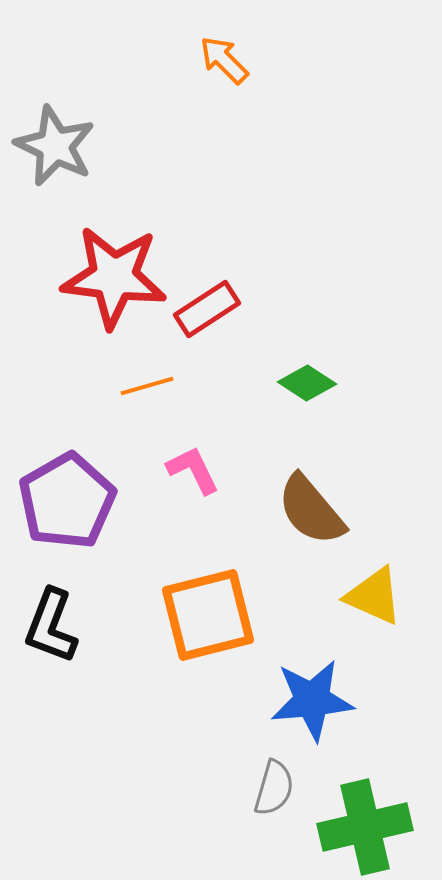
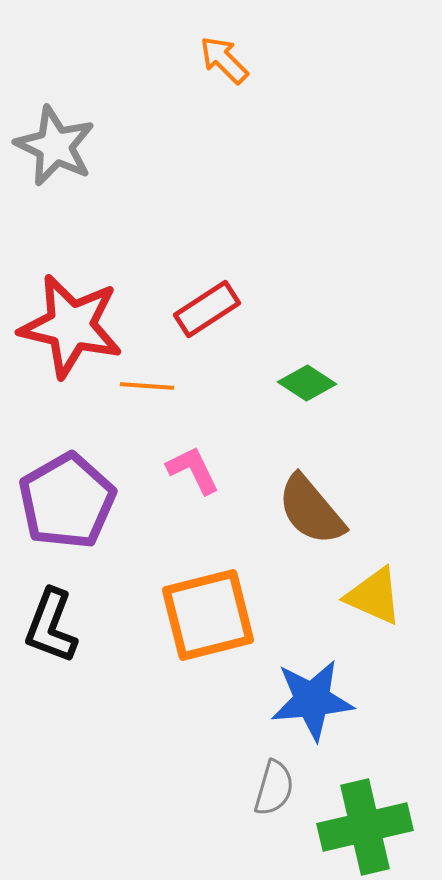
red star: moved 43 px left, 49 px down; rotated 6 degrees clockwise
orange line: rotated 20 degrees clockwise
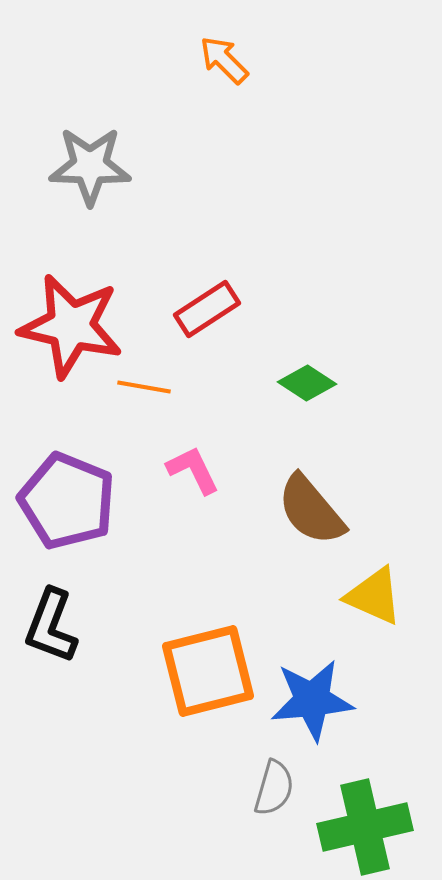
gray star: moved 35 px right, 20 px down; rotated 24 degrees counterclockwise
orange line: moved 3 px left, 1 px down; rotated 6 degrees clockwise
purple pentagon: rotated 20 degrees counterclockwise
orange square: moved 56 px down
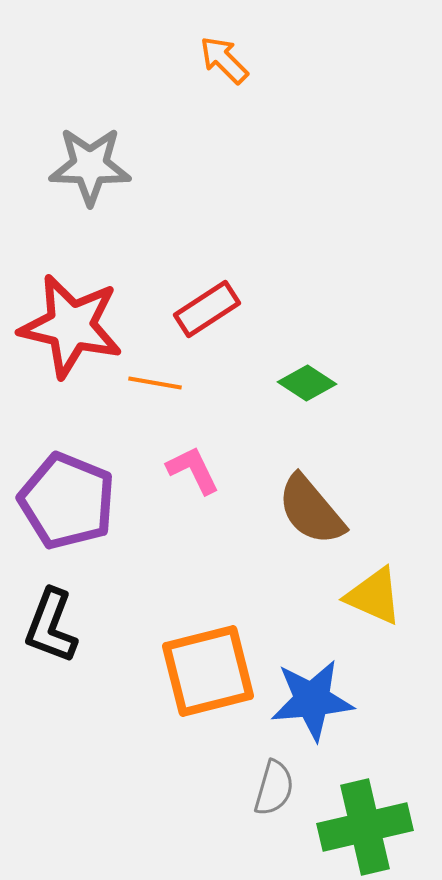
orange line: moved 11 px right, 4 px up
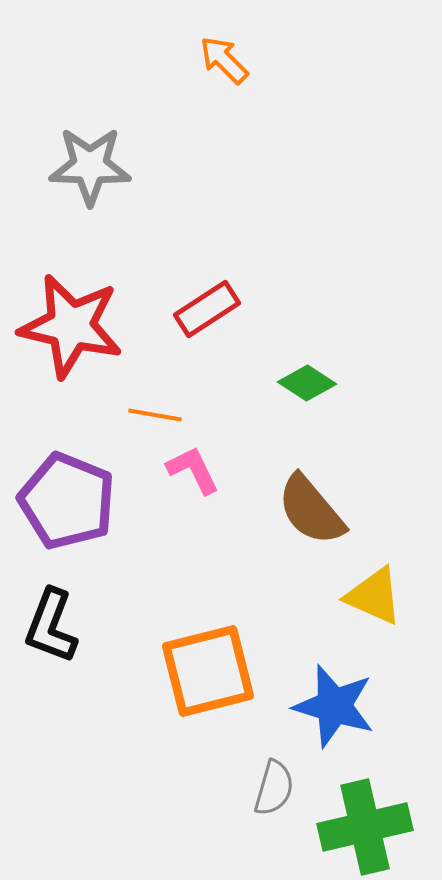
orange line: moved 32 px down
blue star: moved 22 px right, 6 px down; rotated 22 degrees clockwise
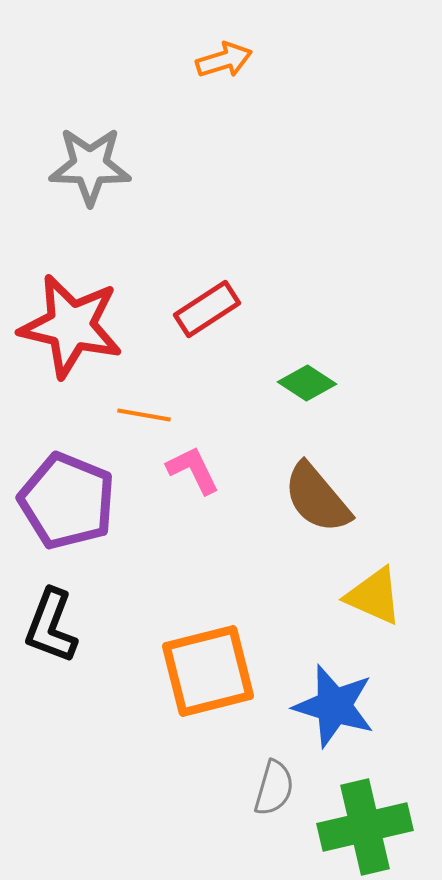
orange arrow: rotated 118 degrees clockwise
orange line: moved 11 px left
brown semicircle: moved 6 px right, 12 px up
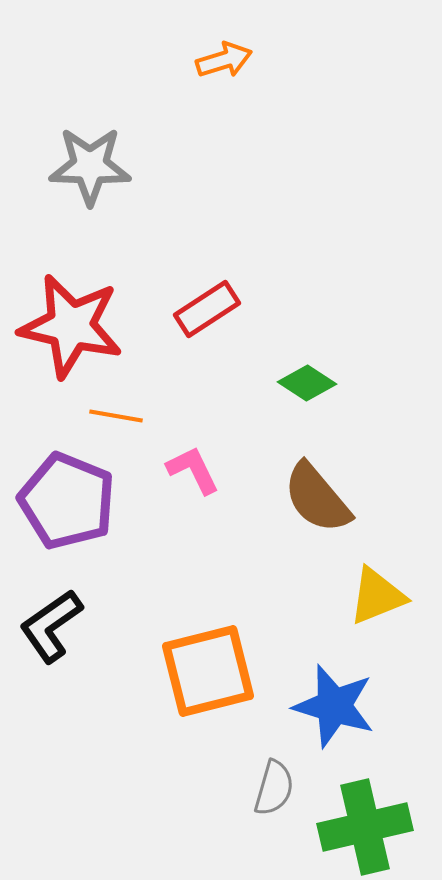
orange line: moved 28 px left, 1 px down
yellow triangle: moved 3 px right; rotated 46 degrees counterclockwise
black L-shape: rotated 34 degrees clockwise
